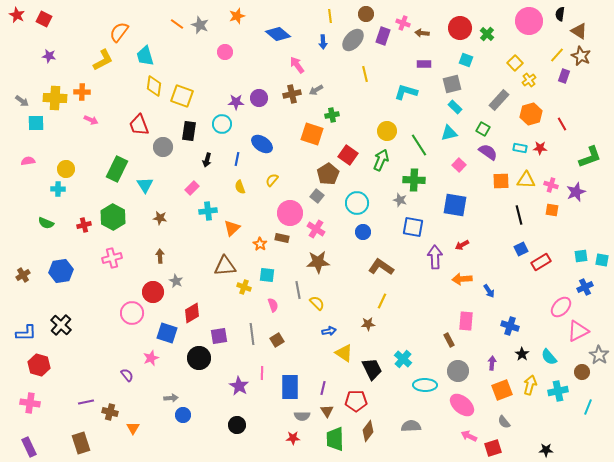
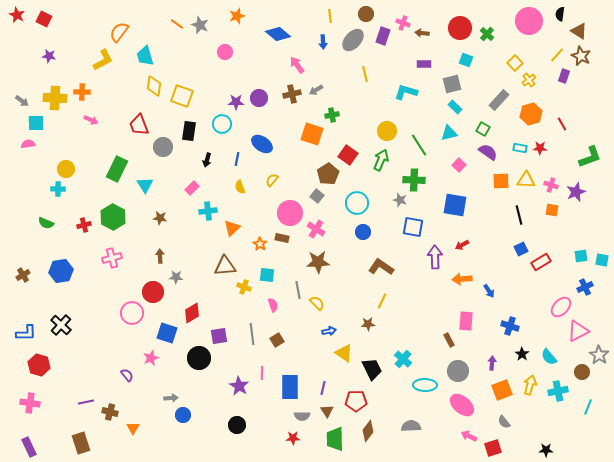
pink semicircle at (28, 161): moved 17 px up
gray star at (176, 281): moved 4 px up; rotated 24 degrees counterclockwise
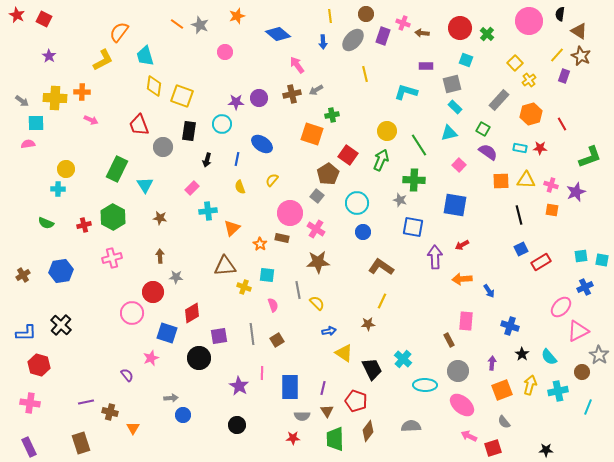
purple star at (49, 56): rotated 24 degrees clockwise
purple rectangle at (424, 64): moved 2 px right, 2 px down
red pentagon at (356, 401): rotated 20 degrees clockwise
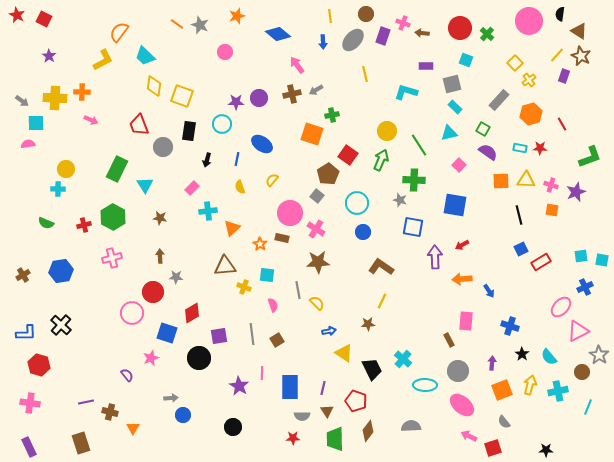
cyan trapezoid at (145, 56): rotated 30 degrees counterclockwise
black circle at (237, 425): moved 4 px left, 2 px down
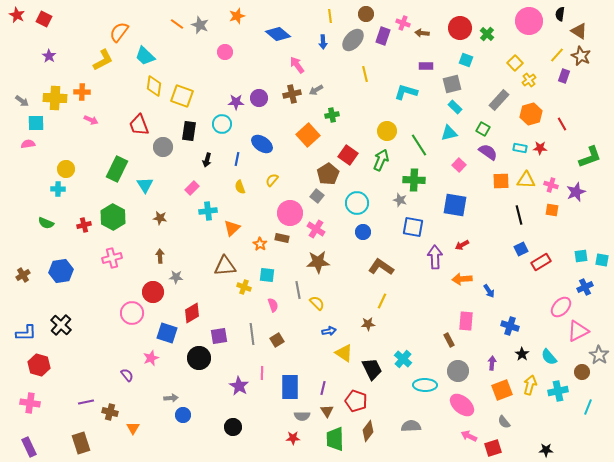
orange square at (312, 134): moved 4 px left, 1 px down; rotated 30 degrees clockwise
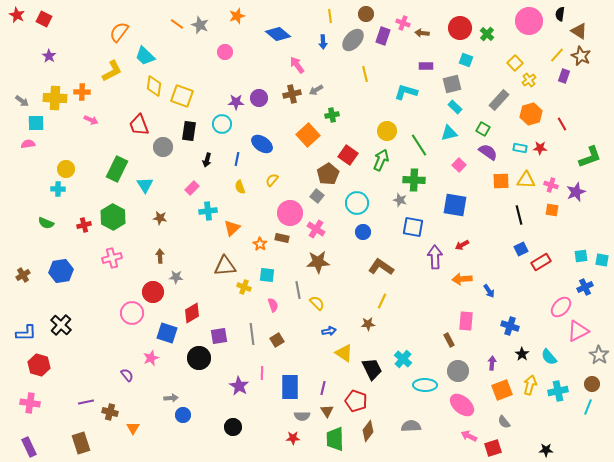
yellow L-shape at (103, 60): moved 9 px right, 11 px down
brown circle at (582, 372): moved 10 px right, 12 px down
